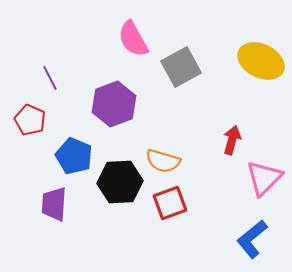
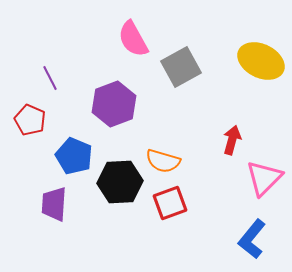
blue L-shape: rotated 12 degrees counterclockwise
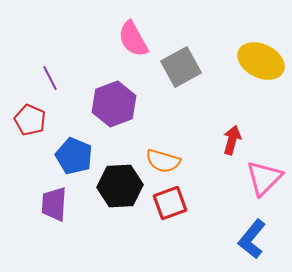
black hexagon: moved 4 px down
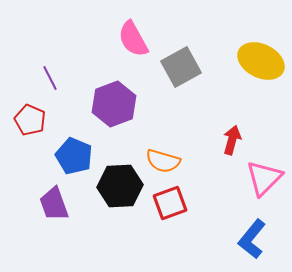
purple trapezoid: rotated 24 degrees counterclockwise
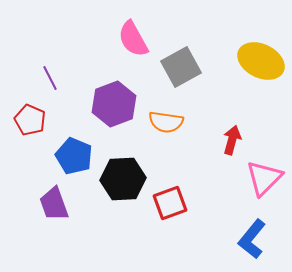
orange semicircle: moved 3 px right, 39 px up; rotated 8 degrees counterclockwise
black hexagon: moved 3 px right, 7 px up
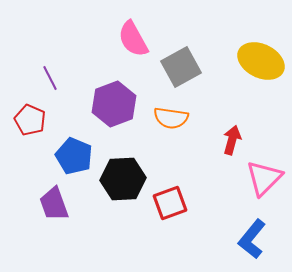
orange semicircle: moved 5 px right, 4 px up
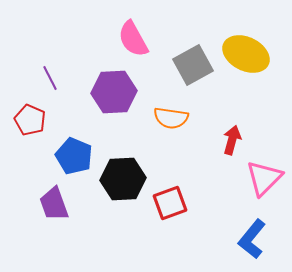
yellow ellipse: moved 15 px left, 7 px up
gray square: moved 12 px right, 2 px up
purple hexagon: moved 12 px up; rotated 18 degrees clockwise
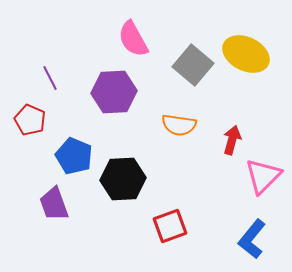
gray square: rotated 21 degrees counterclockwise
orange semicircle: moved 8 px right, 7 px down
pink triangle: moved 1 px left, 2 px up
red square: moved 23 px down
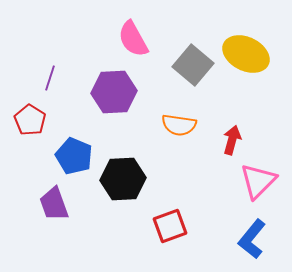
purple line: rotated 45 degrees clockwise
red pentagon: rotated 8 degrees clockwise
pink triangle: moved 5 px left, 5 px down
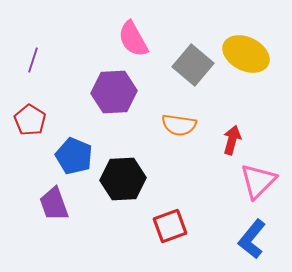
purple line: moved 17 px left, 18 px up
